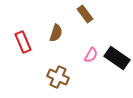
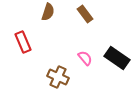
brown semicircle: moved 8 px left, 21 px up
pink semicircle: moved 6 px left, 3 px down; rotated 70 degrees counterclockwise
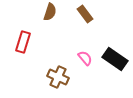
brown semicircle: moved 2 px right
red rectangle: rotated 40 degrees clockwise
black rectangle: moved 2 px left, 1 px down
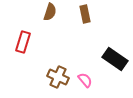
brown rectangle: rotated 24 degrees clockwise
pink semicircle: moved 22 px down
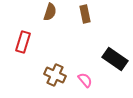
brown cross: moved 3 px left, 2 px up
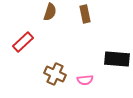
red rectangle: rotated 30 degrees clockwise
black rectangle: moved 2 px right; rotated 30 degrees counterclockwise
brown cross: moved 1 px up
pink semicircle: rotated 126 degrees clockwise
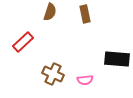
brown cross: moved 2 px left
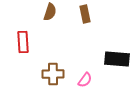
red rectangle: rotated 50 degrees counterclockwise
brown cross: rotated 25 degrees counterclockwise
pink semicircle: rotated 49 degrees counterclockwise
